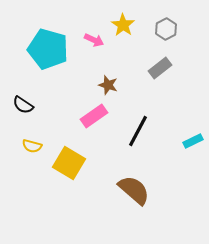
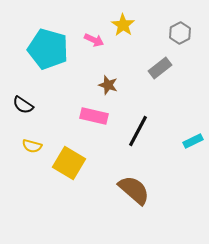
gray hexagon: moved 14 px right, 4 px down
pink rectangle: rotated 48 degrees clockwise
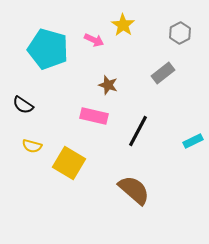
gray rectangle: moved 3 px right, 5 px down
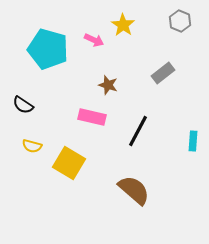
gray hexagon: moved 12 px up; rotated 10 degrees counterclockwise
pink rectangle: moved 2 px left, 1 px down
cyan rectangle: rotated 60 degrees counterclockwise
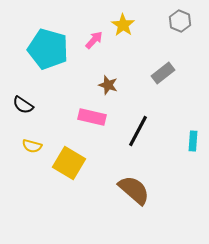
pink arrow: rotated 72 degrees counterclockwise
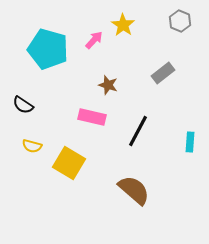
cyan rectangle: moved 3 px left, 1 px down
